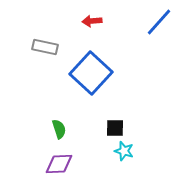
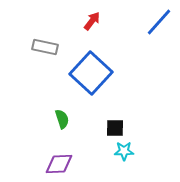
red arrow: rotated 132 degrees clockwise
green semicircle: moved 3 px right, 10 px up
cyan star: rotated 18 degrees counterclockwise
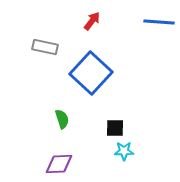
blue line: rotated 52 degrees clockwise
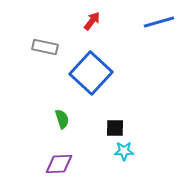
blue line: rotated 20 degrees counterclockwise
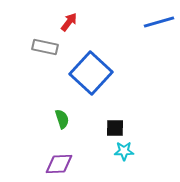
red arrow: moved 23 px left, 1 px down
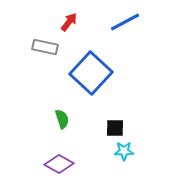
blue line: moved 34 px left; rotated 12 degrees counterclockwise
purple diamond: rotated 32 degrees clockwise
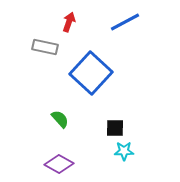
red arrow: rotated 18 degrees counterclockwise
green semicircle: moved 2 px left; rotated 24 degrees counterclockwise
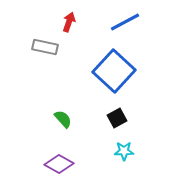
blue square: moved 23 px right, 2 px up
green semicircle: moved 3 px right
black square: moved 2 px right, 10 px up; rotated 30 degrees counterclockwise
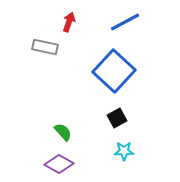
green semicircle: moved 13 px down
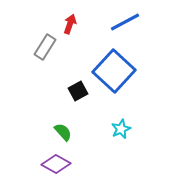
red arrow: moved 1 px right, 2 px down
gray rectangle: rotated 70 degrees counterclockwise
black square: moved 39 px left, 27 px up
cyan star: moved 3 px left, 22 px up; rotated 24 degrees counterclockwise
purple diamond: moved 3 px left
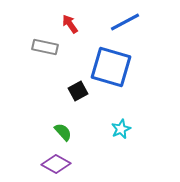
red arrow: rotated 54 degrees counterclockwise
gray rectangle: rotated 70 degrees clockwise
blue square: moved 3 px left, 4 px up; rotated 27 degrees counterclockwise
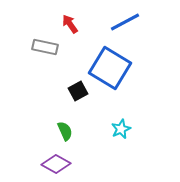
blue square: moved 1 px left, 1 px down; rotated 15 degrees clockwise
green semicircle: moved 2 px right, 1 px up; rotated 18 degrees clockwise
